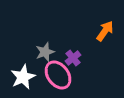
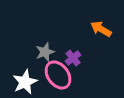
orange arrow: moved 4 px left, 2 px up; rotated 95 degrees counterclockwise
white star: moved 2 px right, 5 px down
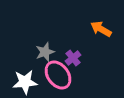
white star: rotated 20 degrees clockwise
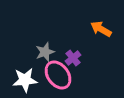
white star: moved 2 px up
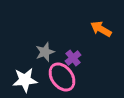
pink ellipse: moved 4 px right, 2 px down
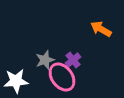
gray star: moved 8 px down
purple cross: moved 2 px down
white star: moved 9 px left, 1 px down
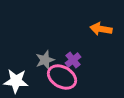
orange arrow: rotated 20 degrees counterclockwise
pink ellipse: rotated 24 degrees counterclockwise
white star: rotated 10 degrees clockwise
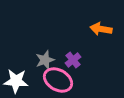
pink ellipse: moved 4 px left, 3 px down
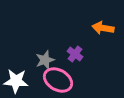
orange arrow: moved 2 px right, 1 px up
purple cross: moved 2 px right, 6 px up; rotated 14 degrees counterclockwise
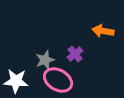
orange arrow: moved 3 px down
purple cross: rotated 14 degrees clockwise
